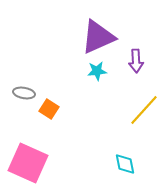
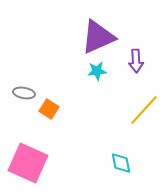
cyan diamond: moved 4 px left, 1 px up
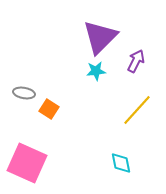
purple triangle: moved 2 px right; rotated 21 degrees counterclockwise
purple arrow: rotated 150 degrees counterclockwise
cyan star: moved 1 px left
yellow line: moved 7 px left
pink square: moved 1 px left
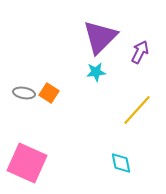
purple arrow: moved 4 px right, 9 px up
cyan star: moved 1 px down
orange square: moved 16 px up
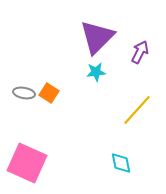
purple triangle: moved 3 px left
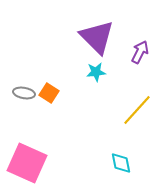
purple triangle: rotated 30 degrees counterclockwise
